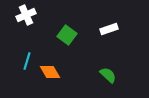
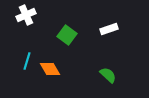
orange diamond: moved 3 px up
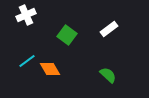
white rectangle: rotated 18 degrees counterclockwise
cyan line: rotated 36 degrees clockwise
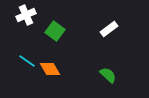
green square: moved 12 px left, 4 px up
cyan line: rotated 72 degrees clockwise
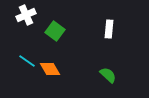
white rectangle: rotated 48 degrees counterclockwise
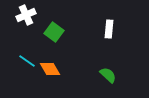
green square: moved 1 px left, 1 px down
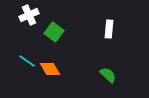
white cross: moved 3 px right
